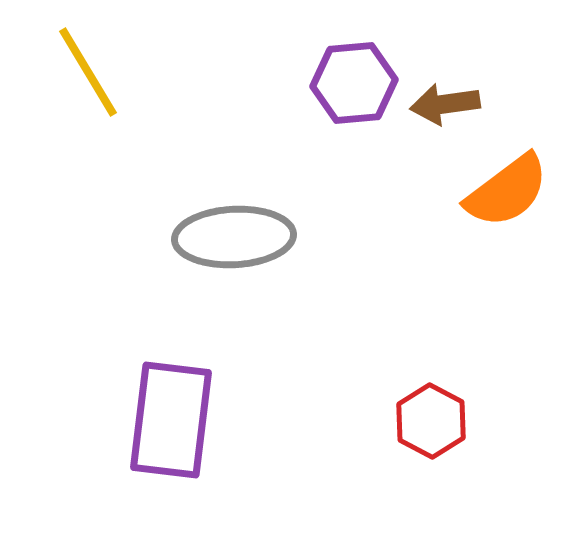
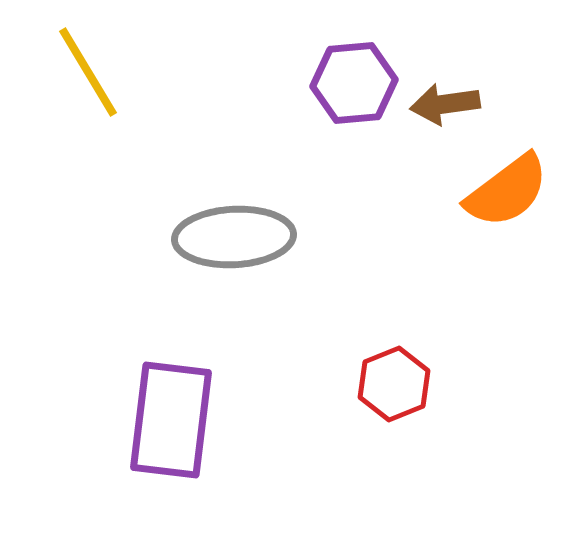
red hexagon: moved 37 px left, 37 px up; rotated 10 degrees clockwise
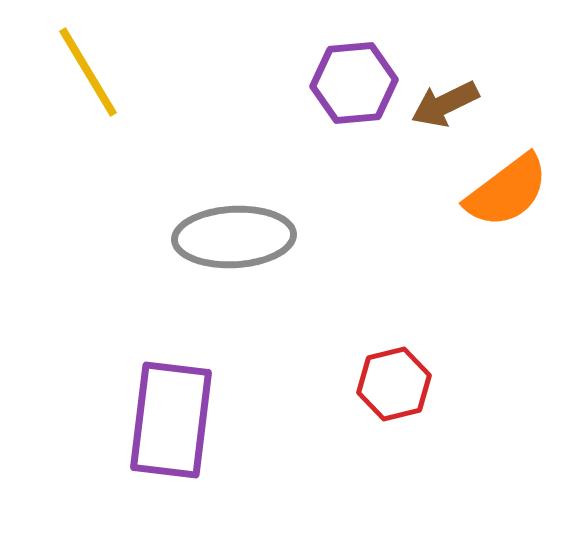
brown arrow: rotated 18 degrees counterclockwise
red hexagon: rotated 8 degrees clockwise
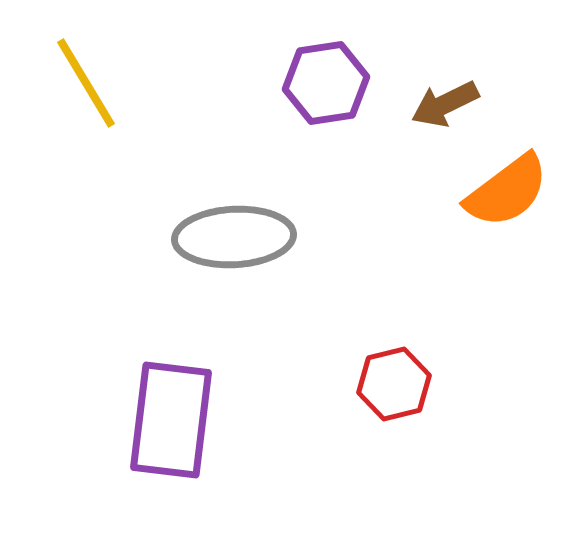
yellow line: moved 2 px left, 11 px down
purple hexagon: moved 28 px left; rotated 4 degrees counterclockwise
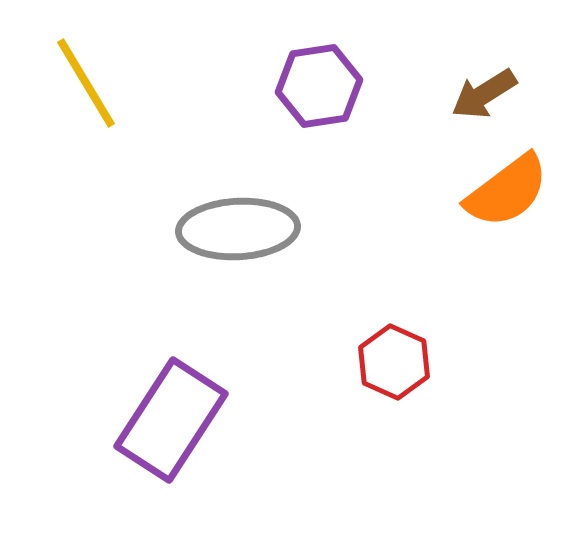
purple hexagon: moved 7 px left, 3 px down
brown arrow: moved 39 px right, 10 px up; rotated 6 degrees counterclockwise
gray ellipse: moved 4 px right, 8 px up
red hexagon: moved 22 px up; rotated 22 degrees counterclockwise
purple rectangle: rotated 26 degrees clockwise
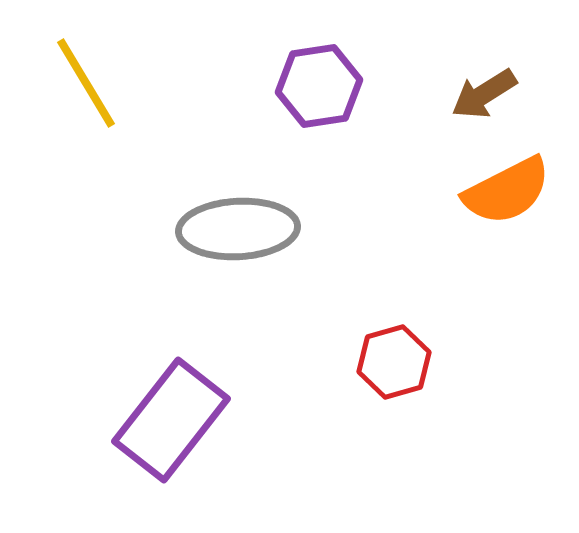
orange semicircle: rotated 10 degrees clockwise
red hexagon: rotated 20 degrees clockwise
purple rectangle: rotated 5 degrees clockwise
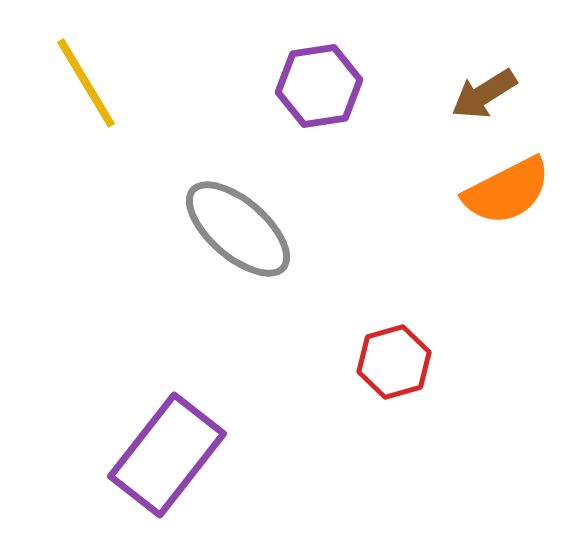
gray ellipse: rotated 44 degrees clockwise
purple rectangle: moved 4 px left, 35 px down
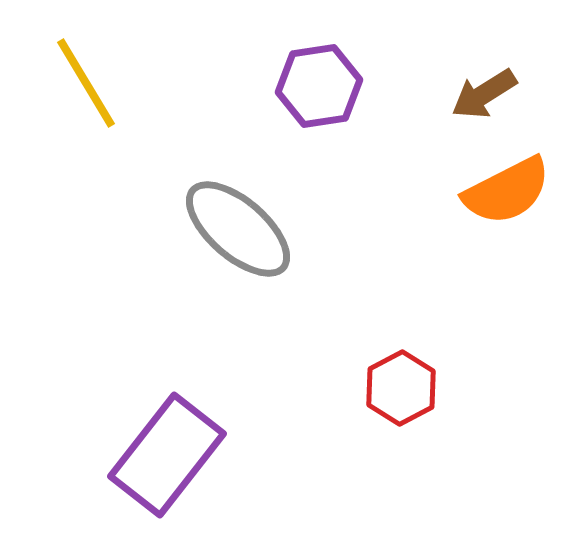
red hexagon: moved 7 px right, 26 px down; rotated 12 degrees counterclockwise
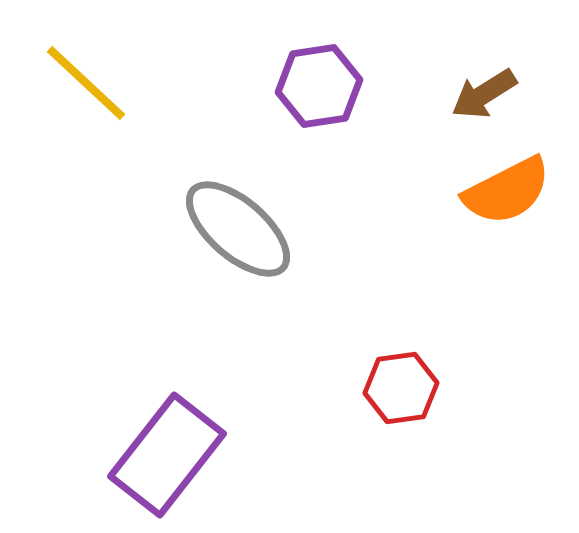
yellow line: rotated 16 degrees counterclockwise
red hexagon: rotated 20 degrees clockwise
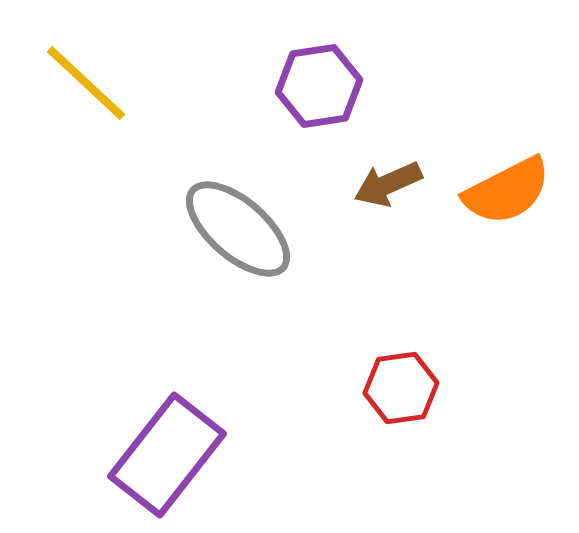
brown arrow: moved 96 px left, 90 px down; rotated 8 degrees clockwise
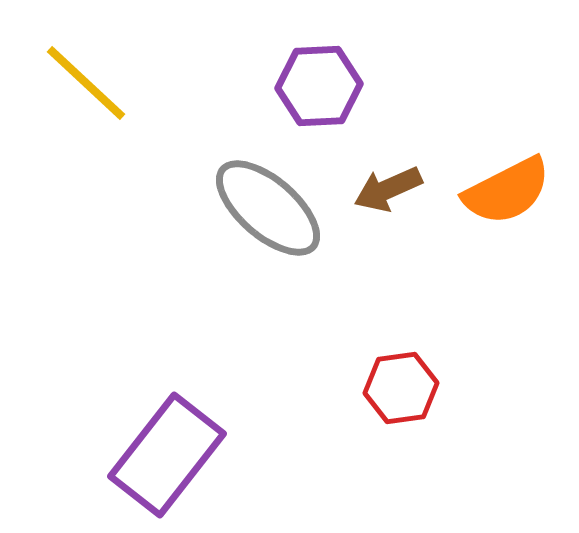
purple hexagon: rotated 6 degrees clockwise
brown arrow: moved 5 px down
gray ellipse: moved 30 px right, 21 px up
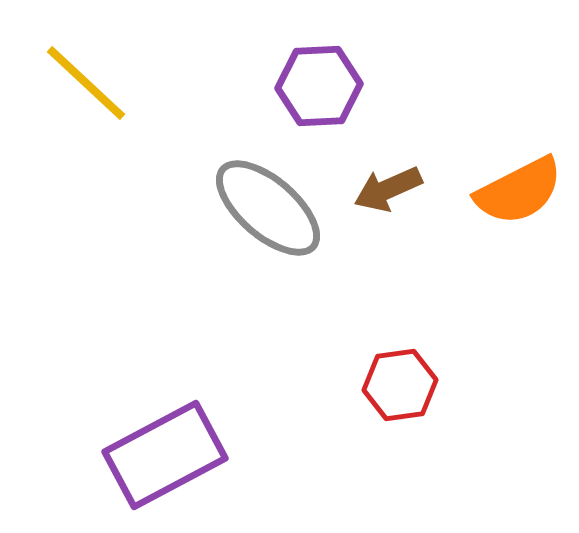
orange semicircle: moved 12 px right
red hexagon: moved 1 px left, 3 px up
purple rectangle: moved 2 px left; rotated 24 degrees clockwise
